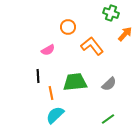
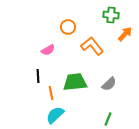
green cross: moved 2 px down; rotated 14 degrees counterclockwise
green line: rotated 32 degrees counterclockwise
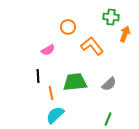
green cross: moved 2 px down
orange arrow: rotated 21 degrees counterclockwise
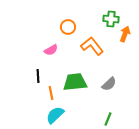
green cross: moved 2 px down
pink semicircle: moved 3 px right
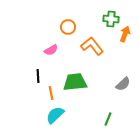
gray semicircle: moved 14 px right
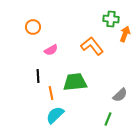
orange circle: moved 35 px left
gray semicircle: moved 3 px left, 11 px down
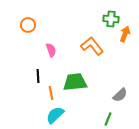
orange circle: moved 5 px left, 2 px up
pink semicircle: rotated 80 degrees counterclockwise
